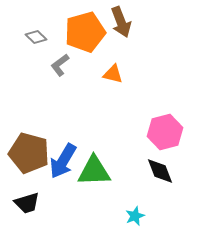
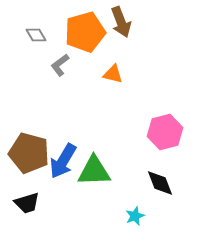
gray diamond: moved 2 px up; rotated 15 degrees clockwise
black diamond: moved 12 px down
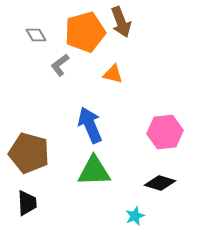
pink hexagon: rotated 8 degrees clockwise
blue arrow: moved 27 px right, 36 px up; rotated 126 degrees clockwise
black diamond: rotated 52 degrees counterclockwise
black trapezoid: rotated 76 degrees counterclockwise
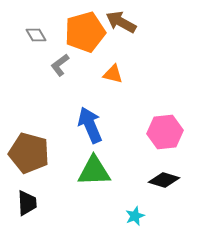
brown arrow: rotated 140 degrees clockwise
black diamond: moved 4 px right, 3 px up
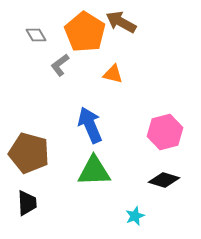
orange pentagon: rotated 24 degrees counterclockwise
pink hexagon: rotated 8 degrees counterclockwise
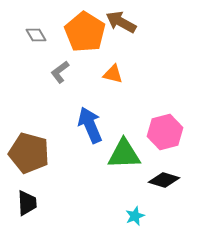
gray L-shape: moved 7 px down
green triangle: moved 30 px right, 17 px up
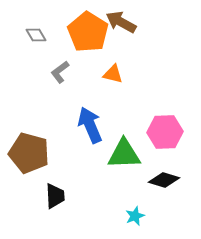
orange pentagon: moved 3 px right
pink hexagon: rotated 12 degrees clockwise
black trapezoid: moved 28 px right, 7 px up
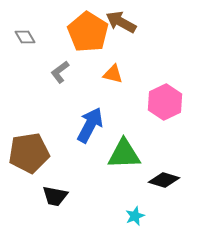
gray diamond: moved 11 px left, 2 px down
blue arrow: rotated 51 degrees clockwise
pink hexagon: moved 30 px up; rotated 24 degrees counterclockwise
brown pentagon: rotated 24 degrees counterclockwise
black trapezoid: rotated 104 degrees clockwise
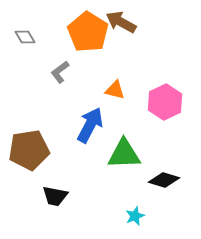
orange triangle: moved 2 px right, 16 px down
brown pentagon: moved 3 px up
